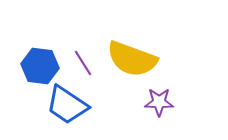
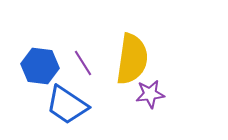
yellow semicircle: rotated 102 degrees counterclockwise
purple star: moved 9 px left, 8 px up; rotated 8 degrees counterclockwise
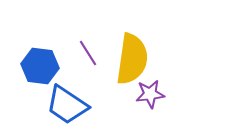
purple line: moved 5 px right, 10 px up
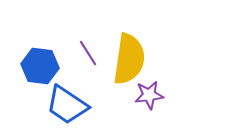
yellow semicircle: moved 3 px left
purple star: moved 1 px left, 1 px down
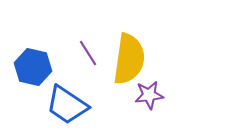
blue hexagon: moved 7 px left, 1 px down; rotated 6 degrees clockwise
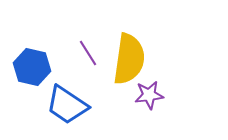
blue hexagon: moved 1 px left
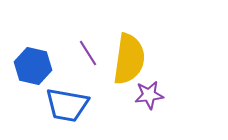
blue hexagon: moved 1 px right, 1 px up
blue trapezoid: rotated 24 degrees counterclockwise
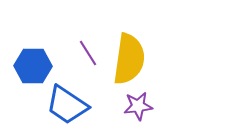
blue hexagon: rotated 12 degrees counterclockwise
purple star: moved 11 px left, 11 px down
blue trapezoid: rotated 24 degrees clockwise
